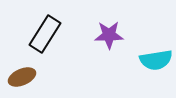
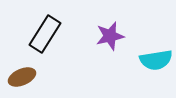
purple star: moved 1 px right, 1 px down; rotated 12 degrees counterclockwise
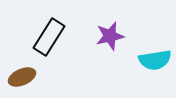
black rectangle: moved 4 px right, 3 px down
cyan semicircle: moved 1 px left
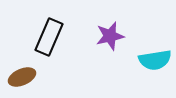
black rectangle: rotated 9 degrees counterclockwise
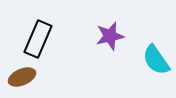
black rectangle: moved 11 px left, 2 px down
cyan semicircle: moved 1 px right; rotated 64 degrees clockwise
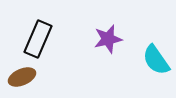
purple star: moved 2 px left, 3 px down
